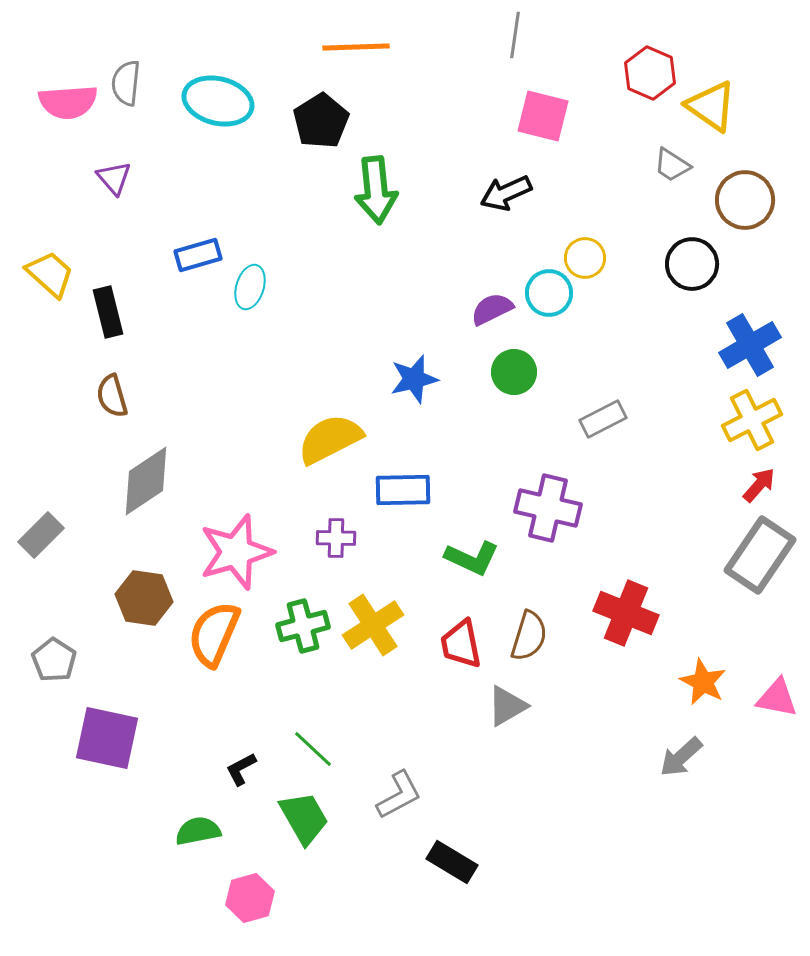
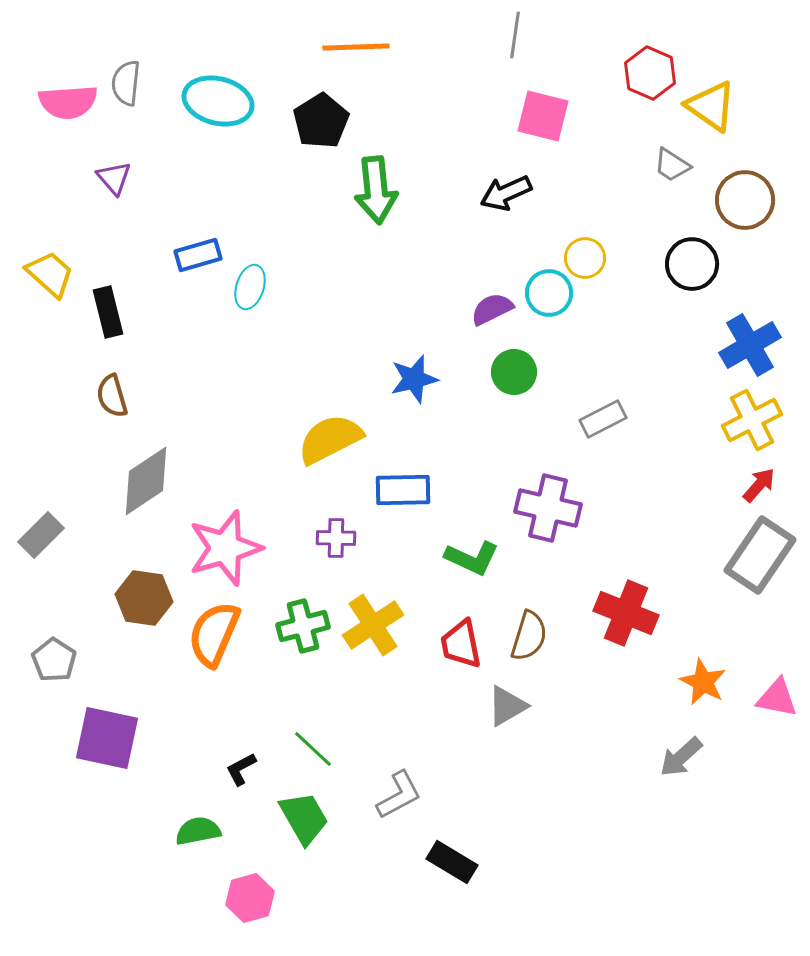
pink star at (236, 552): moved 11 px left, 4 px up
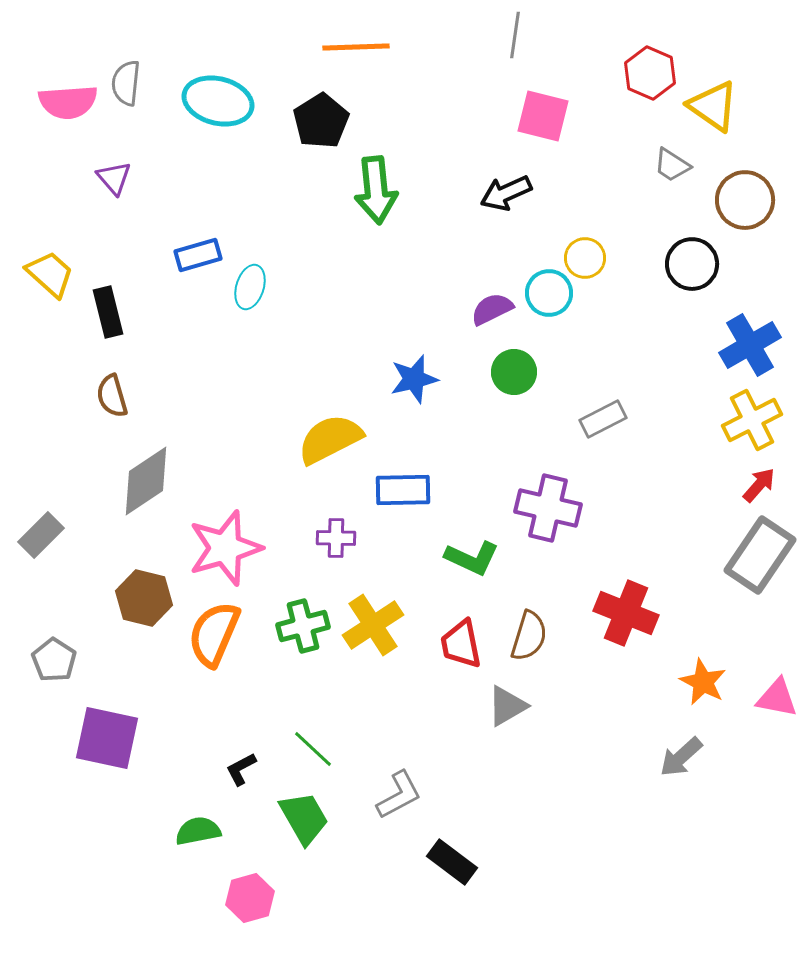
yellow triangle at (711, 106): moved 2 px right
brown hexagon at (144, 598): rotated 6 degrees clockwise
black rectangle at (452, 862): rotated 6 degrees clockwise
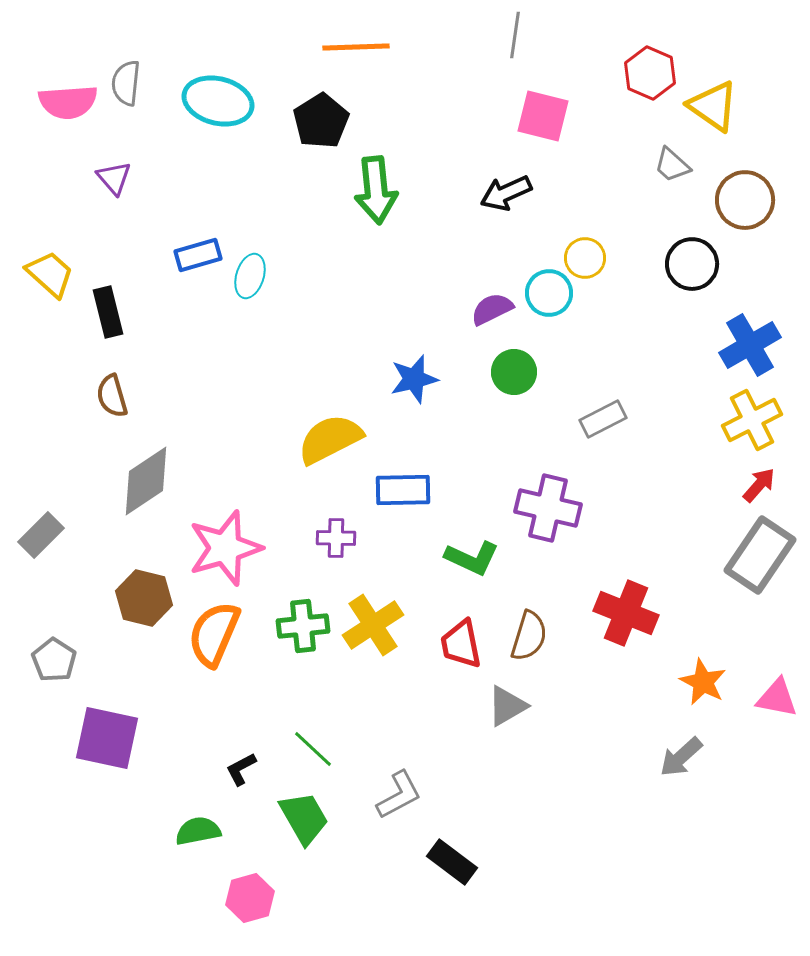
gray trapezoid at (672, 165): rotated 9 degrees clockwise
cyan ellipse at (250, 287): moved 11 px up
green cross at (303, 626): rotated 9 degrees clockwise
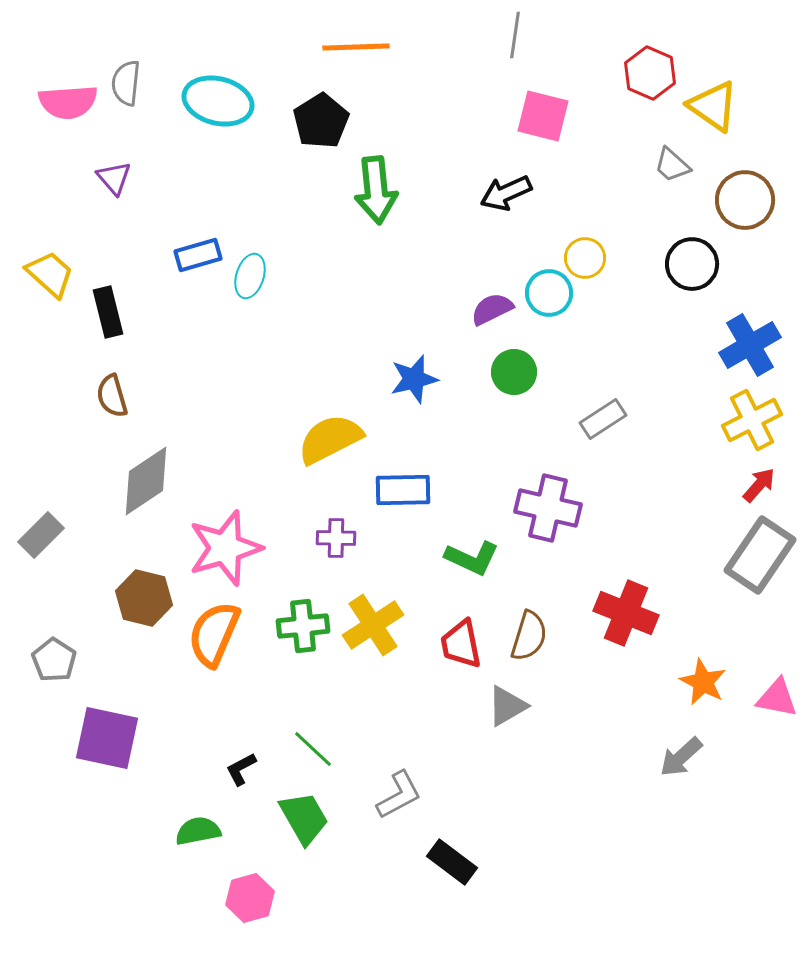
gray rectangle at (603, 419): rotated 6 degrees counterclockwise
